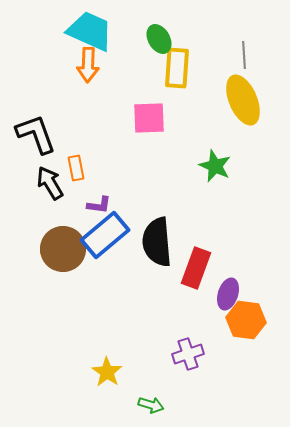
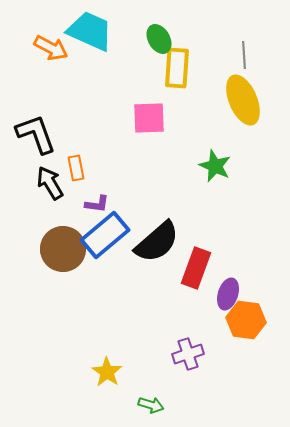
orange arrow: moved 37 px left, 17 px up; rotated 64 degrees counterclockwise
purple L-shape: moved 2 px left, 1 px up
black semicircle: rotated 126 degrees counterclockwise
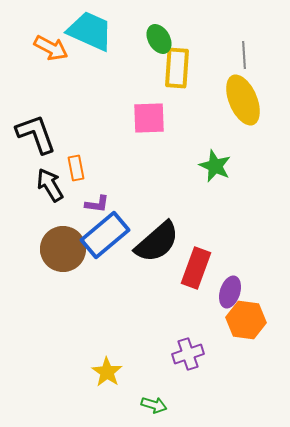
black arrow: moved 2 px down
purple ellipse: moved 2 px right, 2 px up
green arrow: moved 3 px right
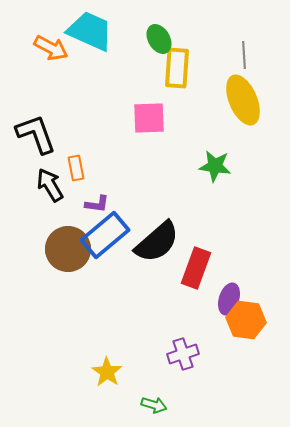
green star: rotated 16 degrees counterclockwise
brown circle: moved 5 px right
purple ellipse: moved 1 px left, 7 px down
purple cross: moved 5 px left
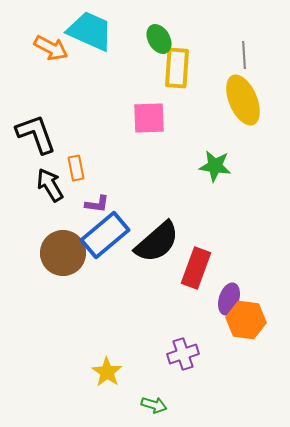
brown circle: moved 5 px left, 4 px down
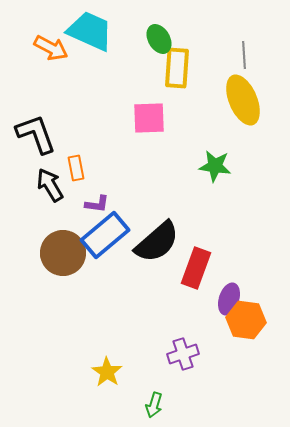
green arrow: rotated 90 degrees clockwise
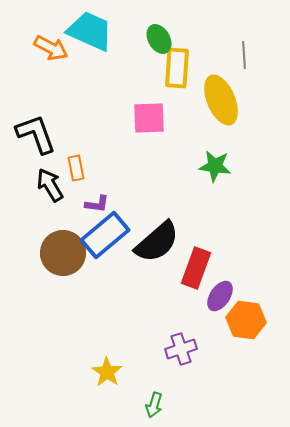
yellow ellipse: moved 22 px left
purple ellipse: moved 9 px left, 3 px up; rotated 16 degrees clockwise
purple cross: moved 2 px left, 5 px up
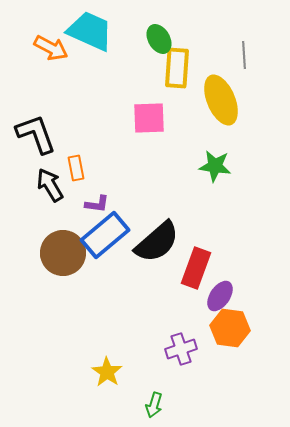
orange hexagon: moved 16 px left, 8 px down
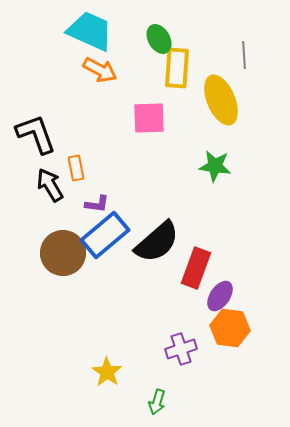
orange arrow: moved 49 px right, 22 px down
green arrow: moved 3 px right, 3 px up
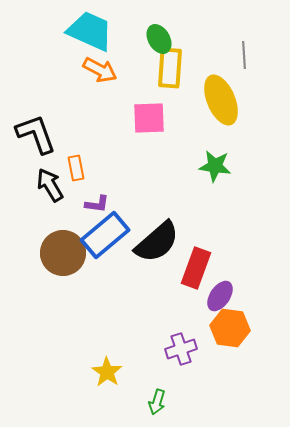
yellow rectangle: moved 7 px left
